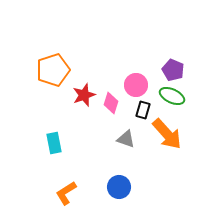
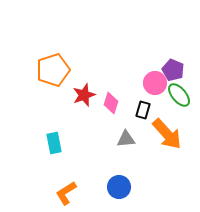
pink circle: moved 19 px right, 2 px up
green ellipse: moved 7 px right, 1 px up; rotated 25 degrees clockwise
gray triangle: rotated 24 degrees counterclockwise
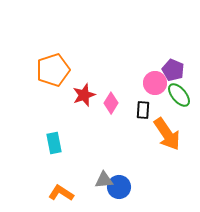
pink diamond: rotated 15 degrees clockwise
black rectangle: rotated 12 degrees counterclockwise
orange arrow: rotated 8 degrees clockwise
gray triangle: moved 22 px left, 41 px down
orange L-shape: moved 5 px left; rotated 65 degrees clockwise
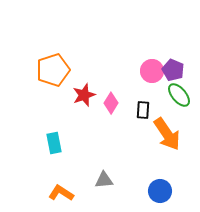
pink circle: moved 3 px left, 12 px up
blue circle: moved 41 px right, 4 px down
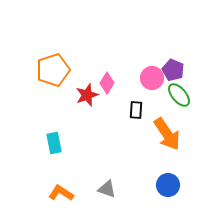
pink circle: moved 7 px down
red star: moved 3 px right
pink diamond: moved 4 px left, 20 px up
black rectangle: moved 7 px left
gray triangle: moved 3 px right, 9 px down; rotated 24 degrees clockwise
blue circle: moved 8 px right, 6 px up
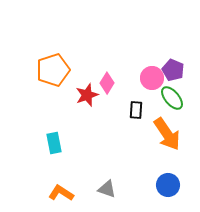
green ellipse: moved 7 px left, 3 px down
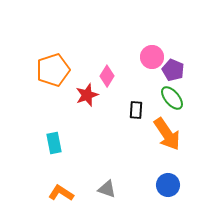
pink circle: moved 21 px up
pink diamond: moved 7 px up
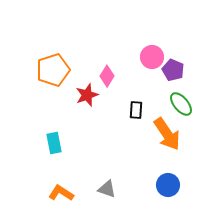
green ellipse: moved 9 px right, 6 px down
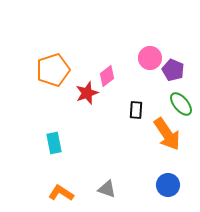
pink circle: moved 2 px left, 1 px down
pink diamond: rotated 20 degrees clockwise
red star: moved 2 px up
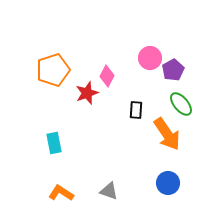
purple pentagon: rotated 20 degrees clockwise
pink diamond: rotated 25 degrees counterclockwise
blue circle: moved 2 px up
gray triangle: moved 2 px right, 2 px down
